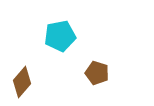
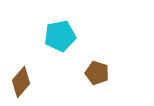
brown diamond: moved 1 px left
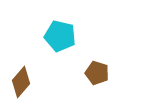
cyan pentagon: rotated 24 degrees clockwise
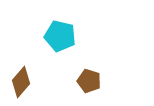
brown pentagon: moved 8 px left, 8 px down
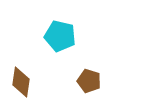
brown diamond: rotated 32 degrees counterclockwise
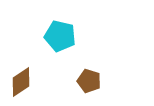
brown diamond: rotated 48 degrees clockwise
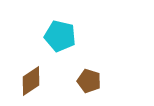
brown diamond: moved 10 px right, 1 px up
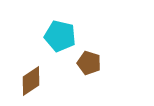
brown pentagon: moved 18 px up
